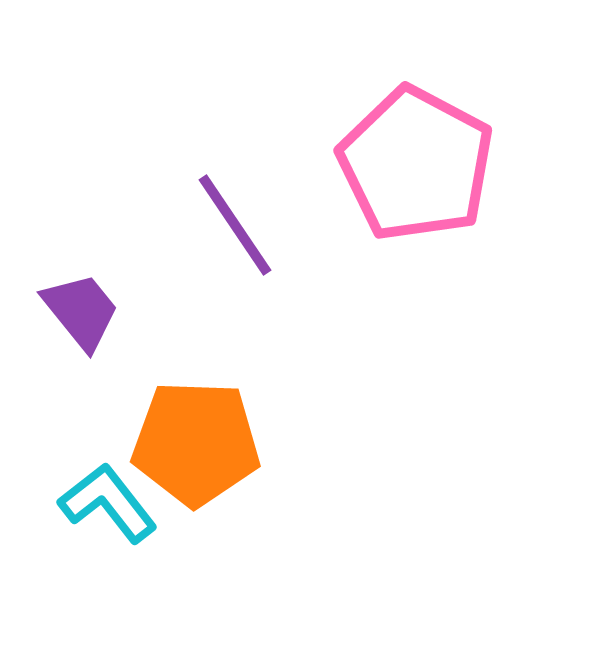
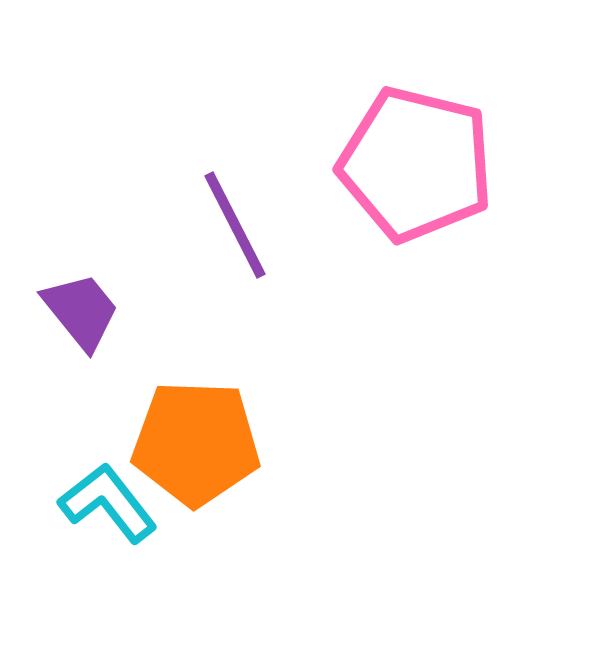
pink pentagon: rotated 14 degrees counterclockwise
purple line: rotated 7 degrees clockwise
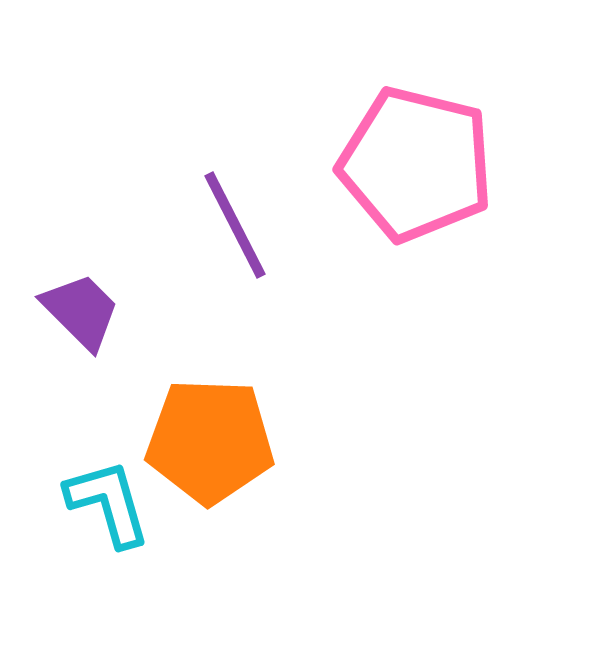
purple trapezoid: rotated 6 degrees counterclockwise
orange pentagon: moved 14 px right, 2 px up
cyan L-shape: rotated 22 degrees clockwise
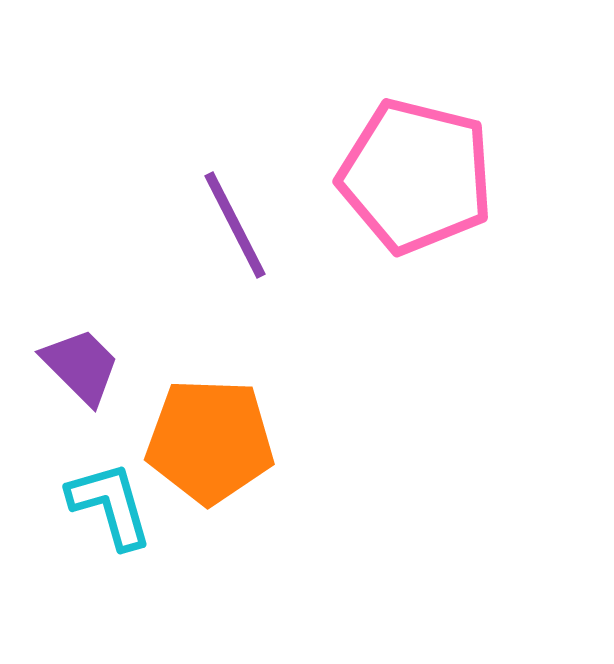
pink pentagon: moved 12 px down
purple trapezoid: moved 55 px down
cyan L-shape: moved 2 px right, 2 px down
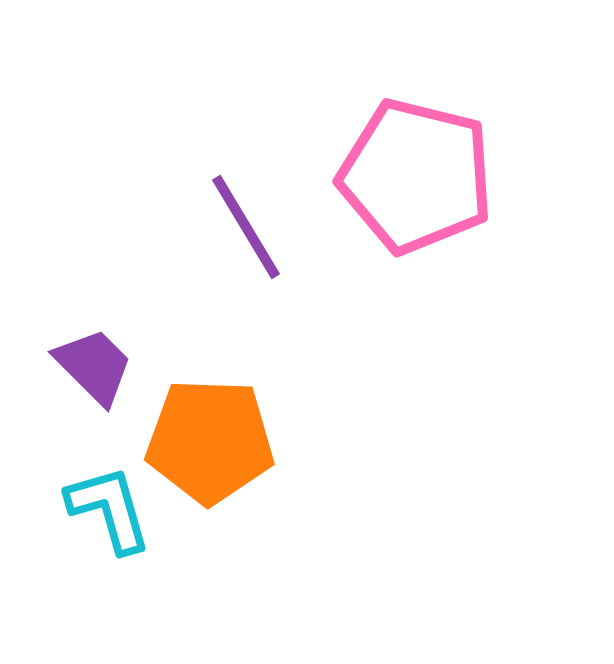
purple line: moved 11 px right, 2 px down; rotated 4 degrees counterclockwise
purple trapezoid: moved 13 px right
cyan L-shape: moved 1 px left, 4 px down
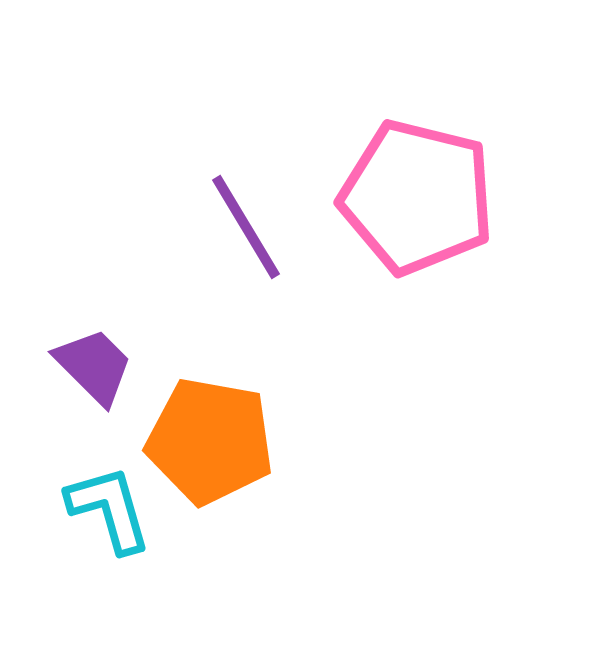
pink pentagon: moved 1 px right, 21 px down
orange pentagon: rotated 8 degrees clockwise
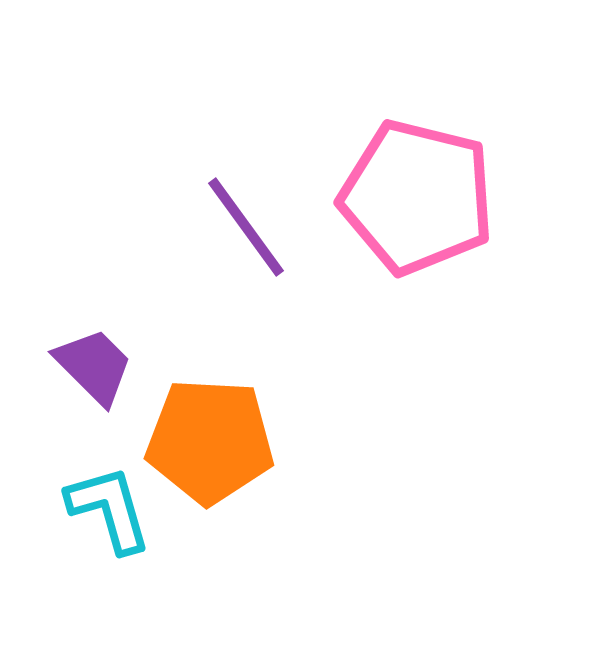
purple line: rotated 5 degrees counterclockwise
orange pentagon: rotated 7 degrees counterclockwise
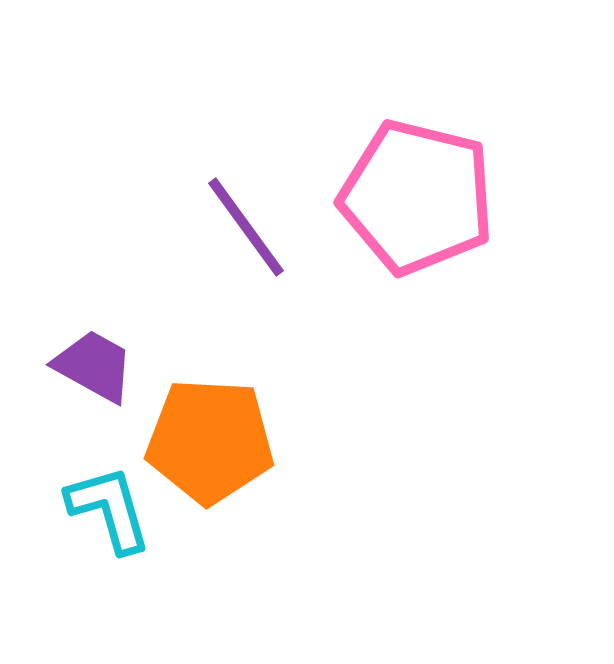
purple trapezoid: rotated 16 degrees counterclockwise
